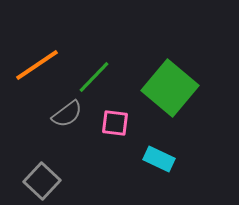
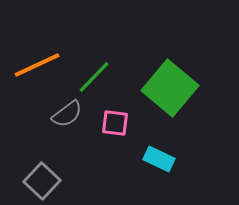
orange line: rotated 9 degrees clockwise
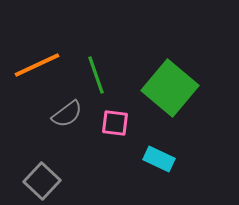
green line: moved 2 px right, 2 px up; rotated 63 degrees counterclockwise
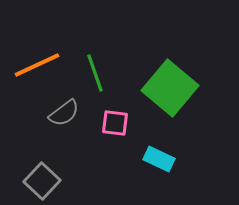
green line: moved 1 px left, 2 px up
gray semicircle: moved 3 px left, 1 px up
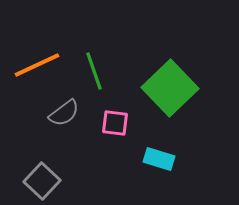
green line: moved 1 px left, 2 px up
green square: rotated 6 degrees clockwise
cyan rectangle: rotated 8 degrees counterclockwise
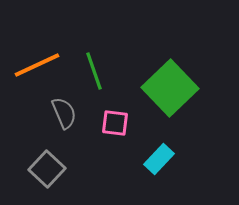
gray semicircle: rotated 76 degrees counterclockwise
cyan rectangle: rotated 64 degrees counterclockwise
gray square: moved 5 px right, 12 px up
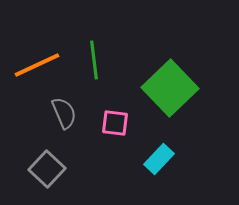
green line: moved 11 px up; rotated 12 degrees clockwise
